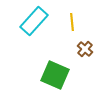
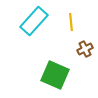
yellow line: moved 1 px left
brown cross: rotated 21 degrees clockwise
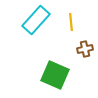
cyan rectangle: moved 2 px right, 1 px up
brown cross: rotated 14 degrees clockwise
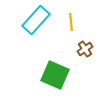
brown cross: rotated 21 degrees counterclockwise
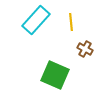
brown cross: rotated 28 degrees counterclockwise
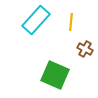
yellow line: rotated 12 degrees clockwise
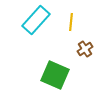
brown cross: rotated 28 degrees clockwise
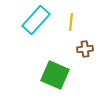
brown cross: rotated 28 degrees clockwise
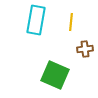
cyan rectangle: rotated 32 degrees counterclockwise
